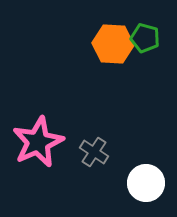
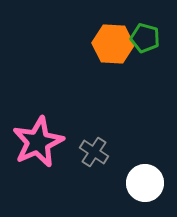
white circle: moved 1 px left
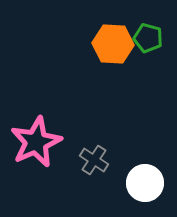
green pentagon: moved 3 px right
pink star: moved 2 px left
gray cross: moved 8 px down
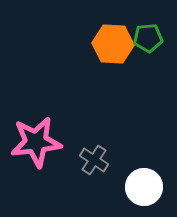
green pentagon: rotated 20 degrees counterclockwise
pink star: rotated 18 degrees clockwise
white circle: moved 1 px left, 4 px down
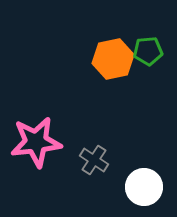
green pentagon: moved 13 px down
orange hexagon: moved 15 px down; rotated 15 degrees counterclockwise
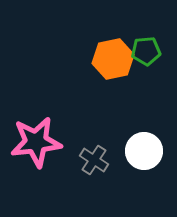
green pentagon: moved 2 px left
white circle: moved 36 px up
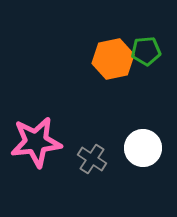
white circle: moved 1 px left, 3 px up
gray cross: moved 2 px left, 1 px up
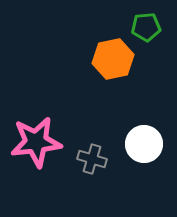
green pentagon: moved 24 px up
white circle: moved 1 px right, 4 px up
gray cross: rotated 16 degrees counterclockwise
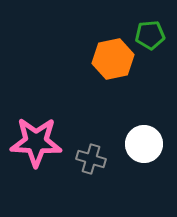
green pentagon: moved 4 px right, 8 px down
pink star: rotated 9 degrees clockwise
gray cross: moved 1 px left
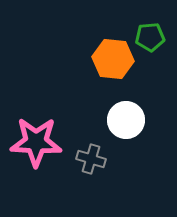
green pentagon: moved 2 px down
orange hexagon: rotated 18 degrees clockwise
white circle: moved 18 px left, 24 px up
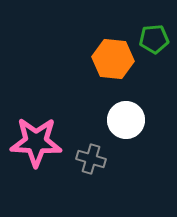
green pentagon: moved 4 px right, 2 px down
